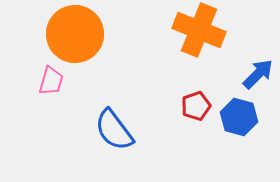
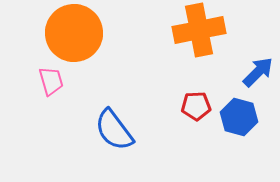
orange cross: rotated 33 degrees counterclockwise
orange circle: moved 1 px left, 1 px up
blue arrow: moved 2 px up
pink trapezoid: rotated 32 degrees counterclockwise
red pentagon: rotated 16 degrees clockwise
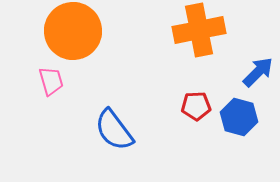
orange circle: moved 1 px left, 2 px up
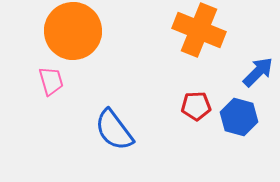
orange cross: rotated 33 degrees clockwise
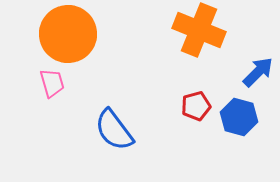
orange circle: moved 5 px left, 3 px down
pink trapezoid: moved 1 px right, 2 px down
red pentagon: rotated 12 degrees counterclockwise
